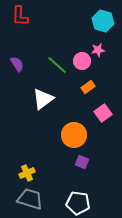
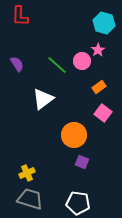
cyan hexagon: moved 1 px right, 2 px down
pink star: rotated 24 degrees counterclockwise
orange rectangle: moved 11 px right
pink square: rotated 18 degrees counterclockwise
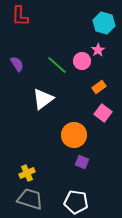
white pentagon: moved 2 px left, 1 px up
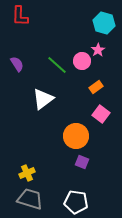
orange rectangle: moved 3 px left
pink square: moved 2 px left, 1 px down
orange circle: moved 2 px right, 1 px down
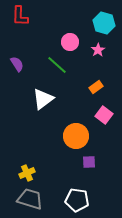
pink circle: moved 12 px left, 19 px up
pink square: moved 3 px right, 1 px down
purple square: moved 7 px right; rotated 24 degrees counterclockwise
white pentagon: moved 1 px right, 2 px up
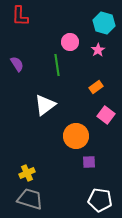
green line: rotated 40 degrees clockwise
white triangle: moved 2 px right, 6 px down
pink square: moved 2 px right
white pentagon: moved 23 px right
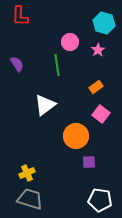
pink square: moved 5 px left, 1 px up
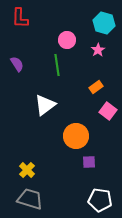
red L-shape: moved 2 px down
pink circle: moved 3 px left, 2 px up
pink square: moved 7 px right, 3 px up
yellow cross: moved 3 px up; rotated 21 degrees counterclockwise
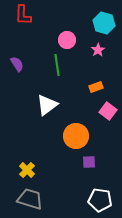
red L-shape: moved 3 px right, 3 px up
orange rectangle: rotated 16 degrees clockwise
white triangle: moved 2 px right
